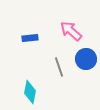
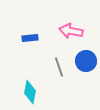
pink arrow: rotated 30 degrees counterclockwise
blue circle: moved 2 px down
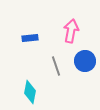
pink arrow: rotated 90 degrees clockwise
blue circle: moved 1 px left
gray line: moved 3 px left, 1 px up
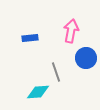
blue circle: moved 1 px right, 3 px up
gray line: moved 6 px down
cyan diamond: moved 8 px right; rotated 75 degrees clockwise
